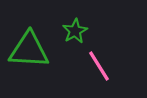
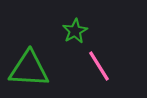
green triangle: moved 19 px down
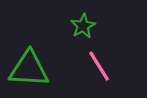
green star: moved 8 px right, 5 px up
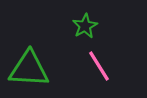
green star: moved 2 px right
